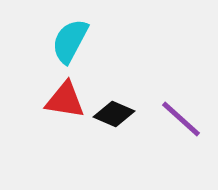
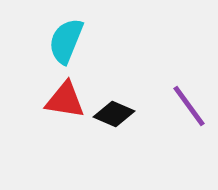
cyan semicircle: moved 4 px left; rotated 6 degrees counterclockwise
purple line: moved 8 px right, 13 px up; rotated 12 degrees clockwise
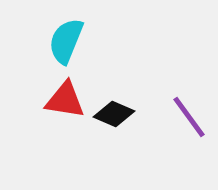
purple line: moved 11 px down
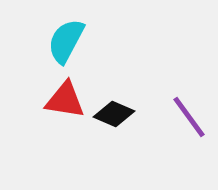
cyan semicircle: rotated 6 degrees clockwise
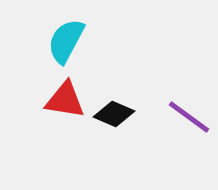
purple line: rotated 18 degrees counterclockwise
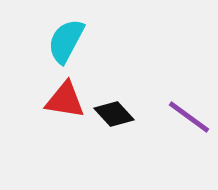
black diamond: rotated 24 degrees clockwise
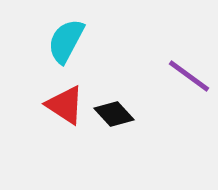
red triangle: moved 5 px down; rotated 24 degrees clockwise
purple line: moved 41 px up
